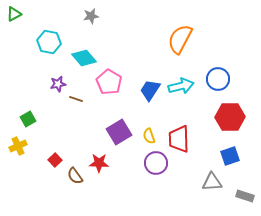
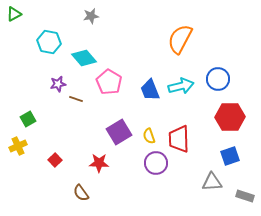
blue trapezoid: rotated 55 degrees counterclockwise
brown semicircle: moved 6 px right, 17 px down
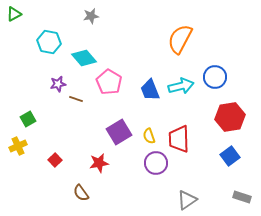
blue circle: moved 3 px left, 2 px up
red hexagon: rotated 8 degrees counterclockwise
blue square: rotated 18 degrees counterclockwise
red star: rotated 12 degrees counterclockwise
gray triangle: moved 25 px left, 18 px down; rotated 30 degrees counterclockwise
gray rectangle: moved 3 px left, 1 px down
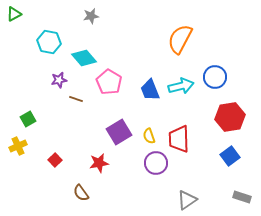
purple star: moved 1 px right, 4 px up
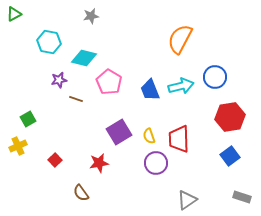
cyan diamond: rotated 35 degrees counterclockwise
